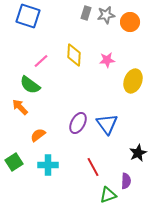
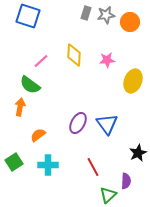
orange arrow: rotated 54 degrees clockwise
green triangle: rotated 24 degrees counterclockwise
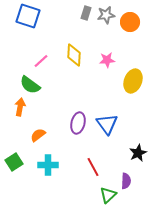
purple ellipse: rotated 15 degrees counterclockwise
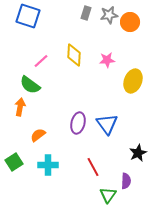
gray star: moved 3 px right
green triangle: rotated 12 degrees counterclockwise
